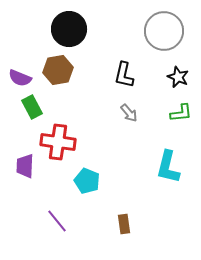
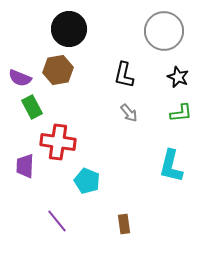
cyan L-shape: moved 3 px right, 1 px up
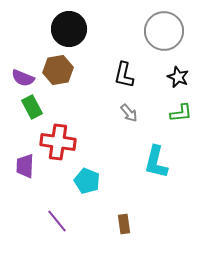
purple semicircle: moved 3 px right
cyan L-shape: moved 15 px left, 4 px up
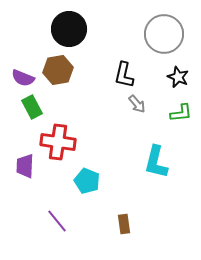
gray circle: moved 3 px down
gray arrow: moved 8 px right, 9 px up
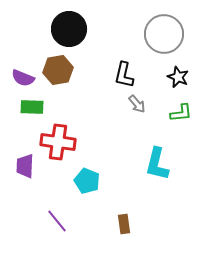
green rectangle: rotated 60 degrees counterclockwise
cyan L-shape: moved 1 px right, 2 px down
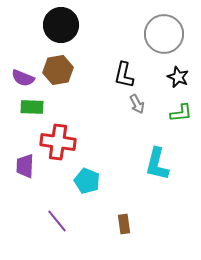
black circle: moved 8 px left, 4 px up
gray arrow: rotated 12 degrees clockwise
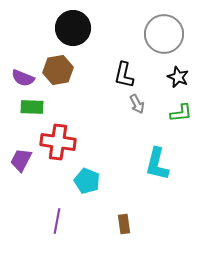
black circle: moved 12 px right, 3 px down
purple trapezoid: moved 4 px left, 6 px up; rotated 25 degrees clockwise
purple line: rotated 50 degrees clockwise
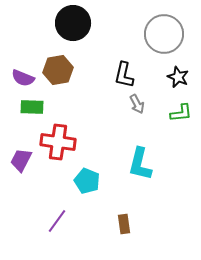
black circle: moved 5 px up
cyan L-shape: moved 17 px left
purple line: rotated 25 degrees clockwise
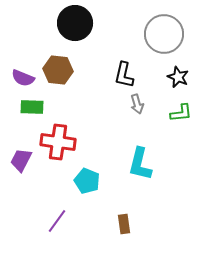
black circle: moved 2 px right
brown hexagon: rotated 16 degrees clockwise
gray arrow: rotated 12 degrees clockwise
